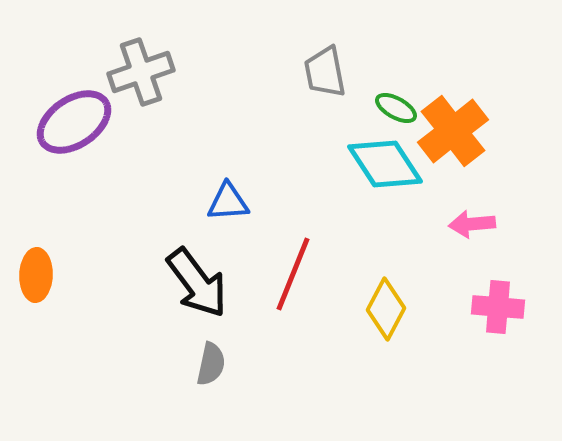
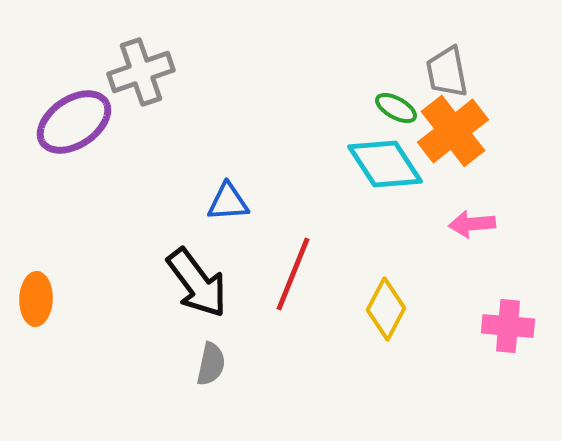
gray trapezoid: moved 122 px right
orange ellipse: moved 24 px down
pink cross: moved 10 px right, 19 px down
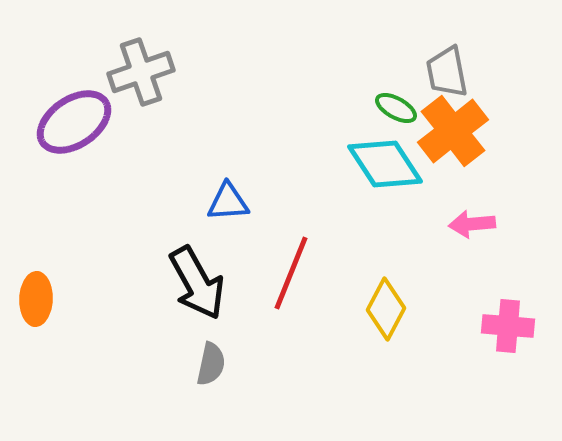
red line: moved 2 px left, 1 px up
black arrow: rotated 8 degrees clockwise
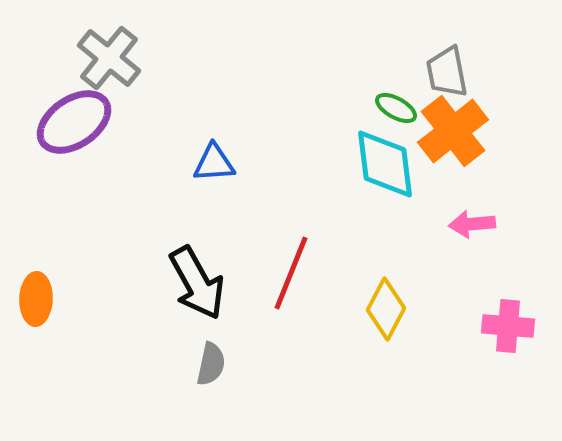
gray cross: moved 32 px left, 14 px up; rotated 32 degrees counterclockwise
cyan diamond: rotated 26 degrees clockwise
blue triangle: moved 14 px left, 39 px up
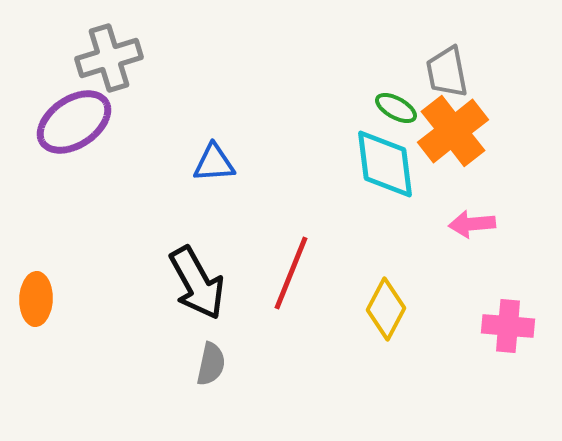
gray cross: rotated 34 degrees clockwise
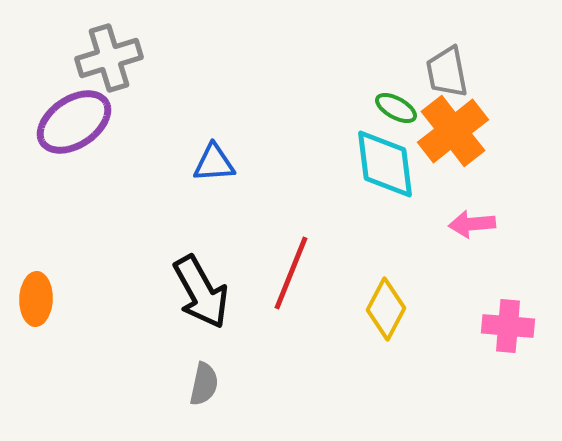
black arrow: moved 4 px right, 9 px down
gray semicircle: moved 7 px left, 20 px down
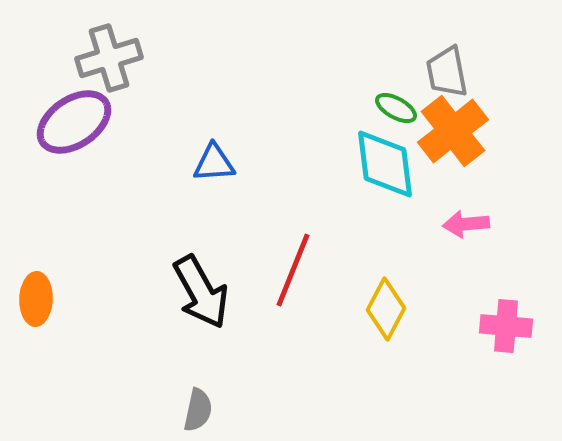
pink arrow: moved 6 px left
red line: moved 2 px right, 3 px up
pink cross: moved 2 px left
gray semicircle: moved 6 px left, 26 px down
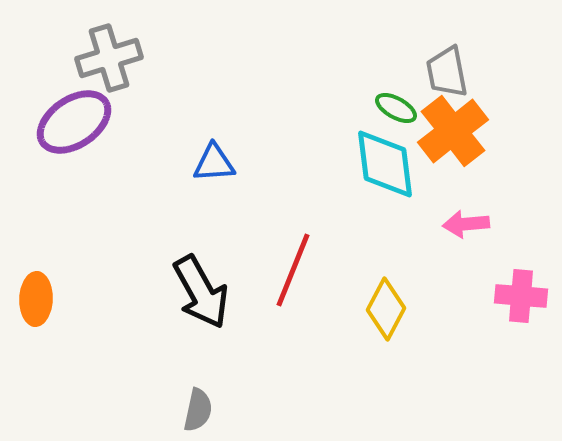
pink cross: moved 15 px right, 30 px up
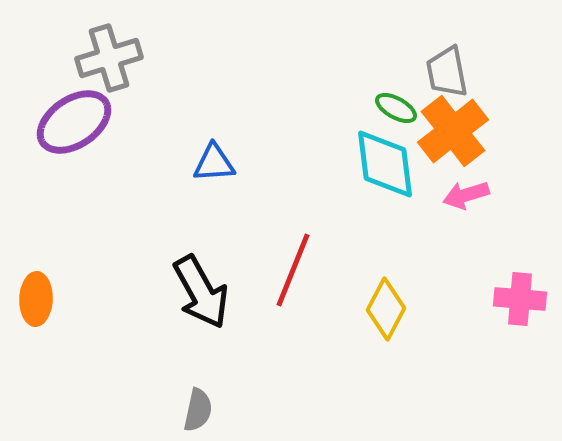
pink arrow: moved 29 px up; rotated 12 degrees counterclockwise
pink cross: moved 1 px left, 3 px down
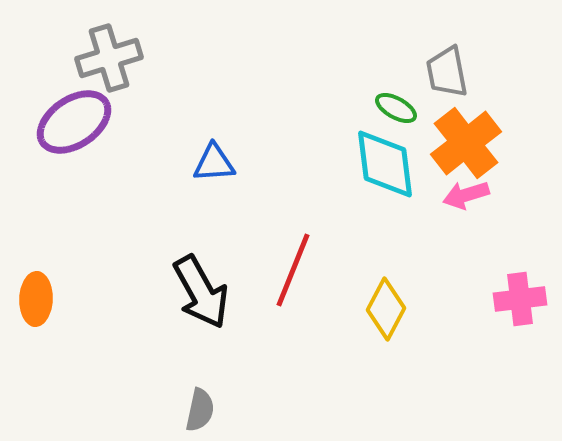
orange cross: moved 13 px right, 12 px down
pink cross: rotated 12 degrees counterclockwise
gray semicircle: moved 2 px right
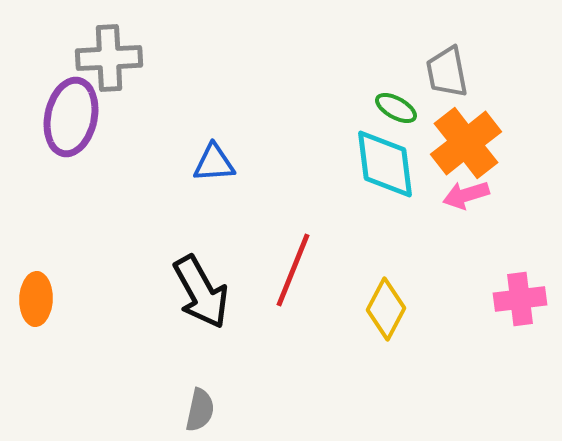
gray cross: rotated 14 degrees clockwise
purple ellipse: moved 3 px left, 5 px up; rotated 44 degrees counterclockwise
